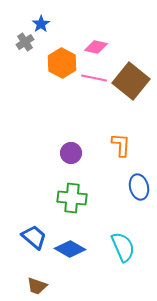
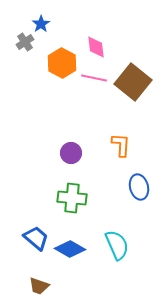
pink diamond: rotated 70 degrees clockwise
brown square: moved 2 px right, 1 px down
blue trapezoid: moved 2 px right, 1 px down
cyan semicircle: moved 6 px left, 2 px up
brown trapezoid: moved 2 px right
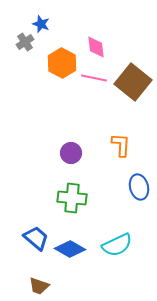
blue star: rotated 18 degrees counterclockwise
cyan semicircle: rotated 88 degrees clockwise
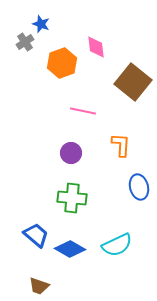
orange hexagon: rotated 12 degrees clockwise
pink line: moved 11 px left, 33 px down
blue trapezoid: moved 3 px up
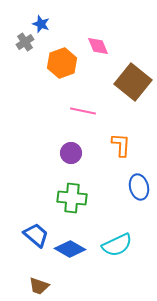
pink diamond: moved 2 px right, 1 px up; rotated 15 degrees counterclockwise
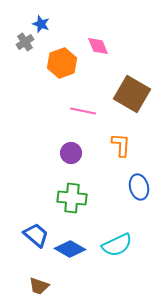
brown square: moved 1 px left, 12 px down; rotated 9 degrees counterclockwise
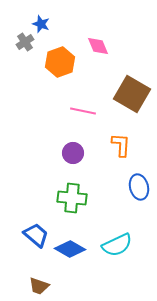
orange hexagon: moved 2 px left, 1 px up
purple circle: moved 2 px right
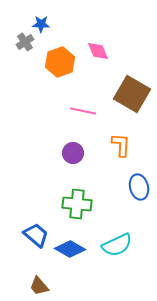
blue star: rotated 18 degrees counterclockwise
pink diamond: moved 5 px down
green cross: moved 5 px right, 6 px down
brown trapezoid: rotated 30 degrees clockwise
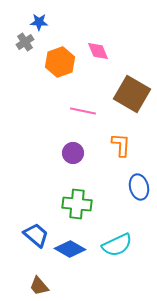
blue star: moved 2 px left, 2 px up
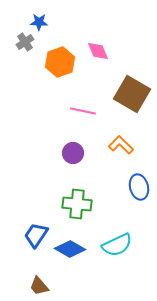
orange L-shape: rotated 50 degrees counterclockwise
blue trapezoid: rotated 96 degrees counterclockwise
